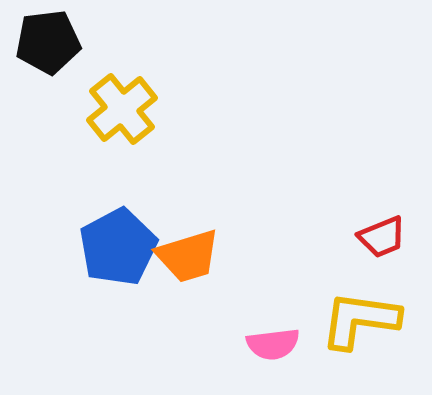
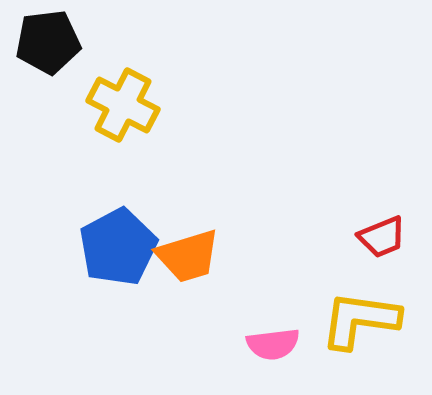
yellow cross: moved 1 px right, 4 px up; rotated 24 degrees counterclockwise
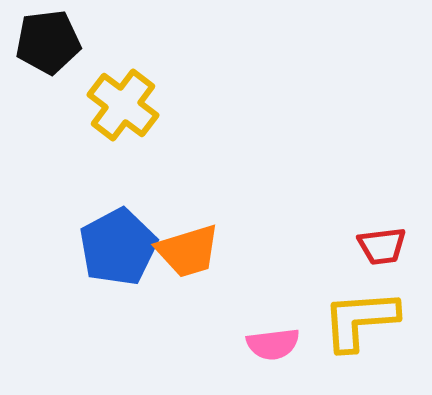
yellow cross: rotated 10 degrees clockwise
red trapezoid: moved 9 px down; rotated 15 degrees clockwise
orange trapezoid: moved 5 px up
yellow L-shape: rotated 12 degrees counterclockwise
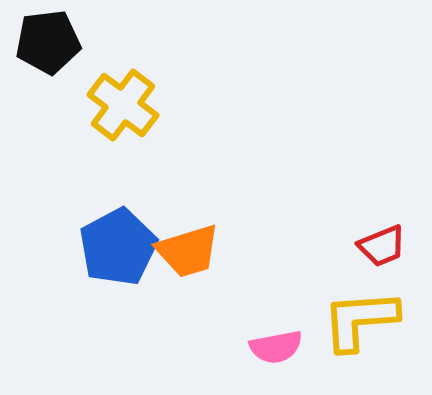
red trapezoid: rotated 15 degrees counterclockwise
pink semicircle: moved 3 px right, 3 px down; rotated 4 degrees counterclockwise
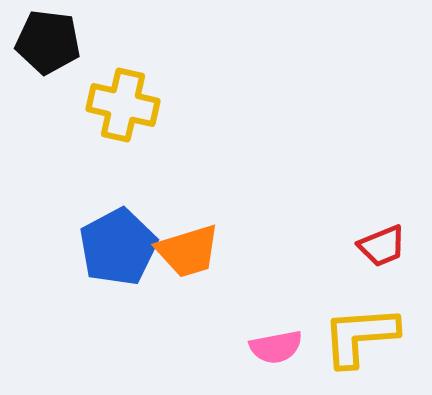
black pentagon: rotated 14 degrees clockwise
yellow cross: rotated 24 degrees counterclockwise
yellow L-shape: moved 16 px down
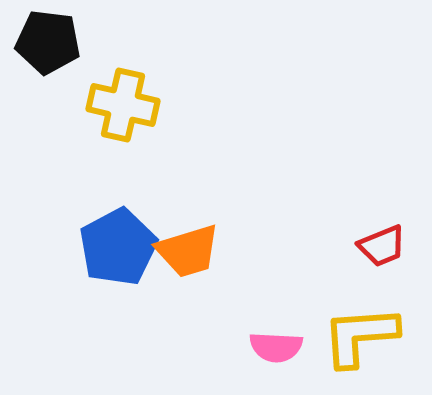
pink semicircle: rotated 14 degrees clockwise
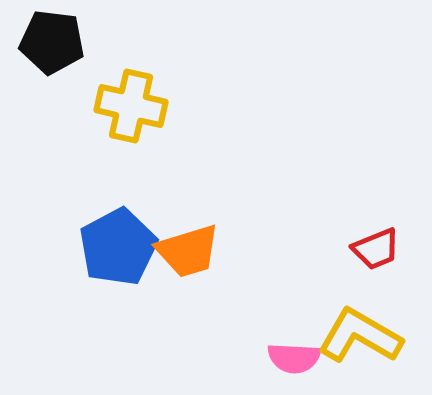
black pentagon: moved 4 px right
yellow cross: moved 8 px right, 1 px down
red trapezoid: moved 6 px left, 3 px down
yellow L-shape: rotated 34 degrees clockwise
pink semicircle: moved 18 px right, 11 px down
